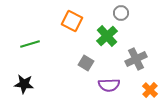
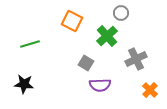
purple semicircle: moved 9 px left
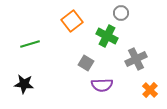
orange square: rotated 25 degrees clockwise
green cross: rotated 20 degrees counterclockwise
purple semicircle: moved 2 px right
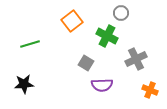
black star: rotated 12 degrees counterclockwise
orange cross: rotated 21 degrees counterclockwise
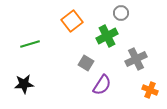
green cross: rotated 35 degrees clockwise
purple semicircle: rotated 55 degrees counterclockwise
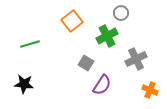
black star: rotated 12 degrees clockwise
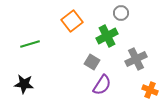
gray square: moved 6 px right, 1 px up
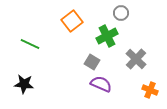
green line: rotated 42 degrees clockwise
gray cross: rotated 20 degrees counterclockwise
purple semicircle: moved 1 px left, 1 px up; rotated 100 degrees counterclockwise
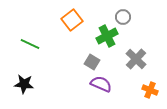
gray circle: moved 2 px right, 4 px down
orange square: moved 1 px up
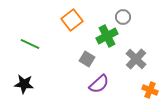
gray square: moved 5 px left, 3 px up
purple semicircle: moved 2 px left; rotated 115 degrees clockwise
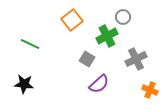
gray cross: rotated 20 degrees clockwise
